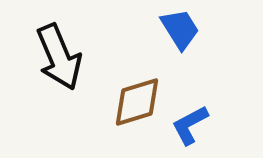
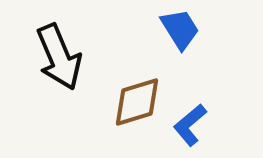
blue L-shape: rotated 12 degrees counterclockwise
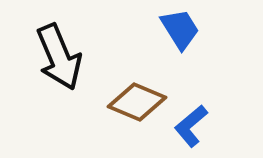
brown diamond: rotated 40 degrees clockwise
blue L-shape: moved 1 px right, 1 px down
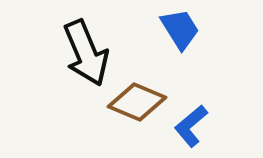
black arrow: moved 27 px right, 4 px up
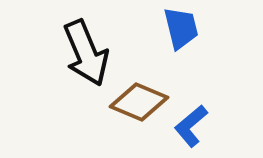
blue trapezoid: moved 1 px right, 1 px up; rotated 18 degrees clockwise
brown diamond: moved 2 px right
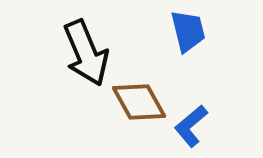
blue trapezoid: moved 7 px right, 3 px down
brown diamond: rotated 38 degrees clockwise
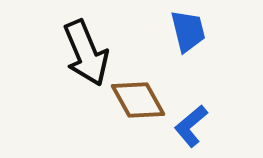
brown diamond: moved 1 px left, 2 px up
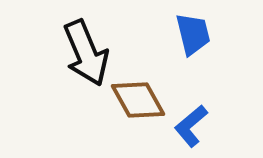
blue trapezoid: moved 5 px right, 3 px down
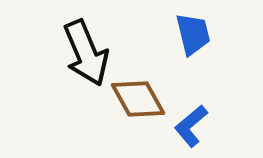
brown diamond: moved 1 px up
